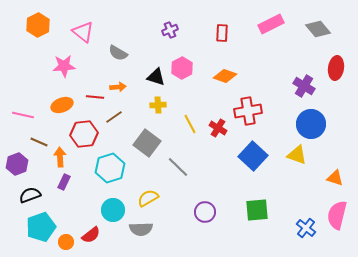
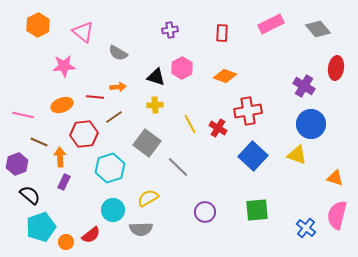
purple cross at (170, 30): rotated 14 degrees clockwise
yellow cross at (158, 105): moved 3 px left
black semicircle at (30, 195): rotated 60 degrees clockwise
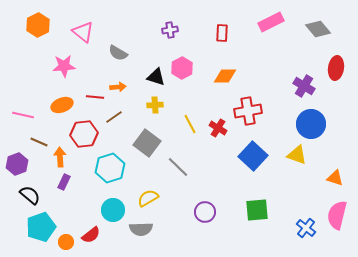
pink rectangle at (271, 24): moved 2 px up
orange diamond at (225, 76): rotated 20 degrees counterclockwise
